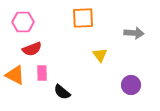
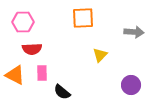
gray arrow: moved 1 px up
red semicircle: rotated 18 degrees clockwise
yellow triangle: rotated 21 degrees clockwise
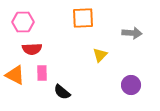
gray arrow: moved 2 px left, 1 px down
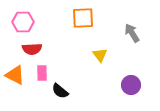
gray arrow: rotated 126 degrees counterclockwise
yellow triangle: rotated 21 degrees counterclockwise
black semicircle: moved 2 px left, 1 px up
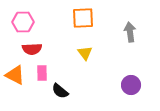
gray arrow: moved 2 px left, 1 px up; rotated 24 degrees clockwise
yellow triangle: moved 15 px left, 2 px up
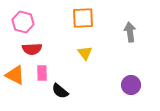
pink hexagon: rotated 15 degrees clockwise
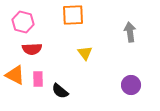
orange square: moved 10 px left, 3 px up
pink rectangle: moved 4 px left, 6 px down
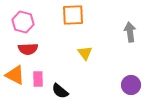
red semicircle: moved 4 px left
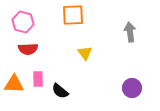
orange triangle: moved 1 px left, 9 px down; rotated 25 degrees counterclockwise
purple circle: moved 1 px right, 3 px down
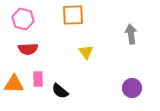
pink hexagon: moved 3 px up
gray arrow: moved 1 px right, 2 px down
yellow triangle: moved 1 px right, 1 px up
